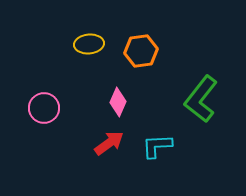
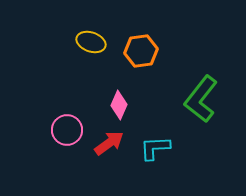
yellow ellipse: moved 2 px right, 2 px up; rotated 24 degrees clockwise
pink diamond: moved 1 px right, 3 px down
pink circle: moved 23 px right, 22 px down
cyan L-shape: moved 2 px left, 2 px down
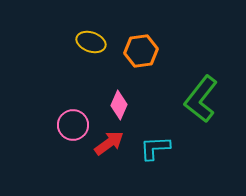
pink circle: moved 6 px right, 5 px up
